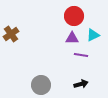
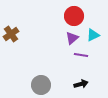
purple triangle: rotated 40 degrees counterclockwise
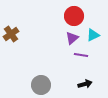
black arrow: moved 4 px right
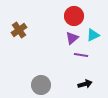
brown cross: moved 8 px right, 4 px up
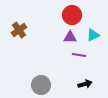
red circle: moved 2 px left, 1 px up
purple triangle: moved 2 px left, 1 px up; rotated 40 degrees clockwise
purple line: moved 2 px left
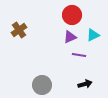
purple triangle: rotated 24 degrees counterclockwise
gray circle: moved 1 px right
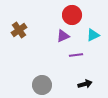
purple triangle: moved 7 px left, 1 px up
purple line: moved 3 px left; rotated 16 degrees counterclockwise
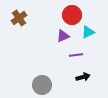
brown cross: moved 12 px up
cyan triangle: moved 5 px left, 3 px up
black arrow: moved 2 px left, 7 px up
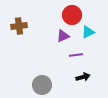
brown cross: moved 8 px down; rotated 28 degrees clockwise
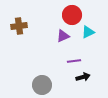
purple line: moved 2 px left, 6 px down
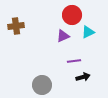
brown cross: moved 3 px left
